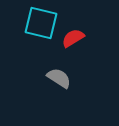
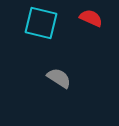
red semicircle: moved 18 px right, 20 px up; rotated 55 degrees clockwise
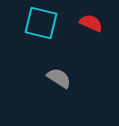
red semicircle: moved 5 px down
